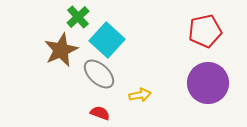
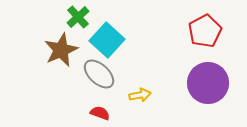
red pentagon: rotated 16 degrees counterclockwise
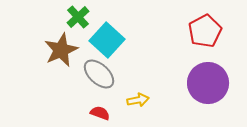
yellow arrow: moved 2 px left, 5 px down
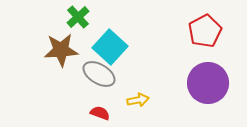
cyan square: moved 3 px right, 7 px down
brown star: rotated 20 degrees clockwise
gray ellipse: rotated 12 degrees counterclockwise
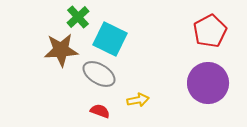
red pentagon: moved 5 px right
cyan square: moved 8 px up; rotated 16 degrees counterclockwise
red semicircle: moved 2 px up
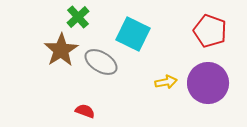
red pentagon: rotated 24 degrees counterclockwise
cyan square: moved 23 px right, 5 px up
brown star: rotated 28 degrees counterclockwise
gray ellipse: moved 2 px right, 12 px up
yellow arrow: moved 28 px right, 18 px up
red semicircle: moved 15 px left
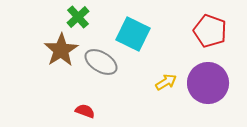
yellow arrow: rotated 20 degrees counterclockwise
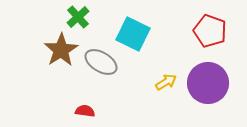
red semicircle: rotated 12 degrees counterclockwise
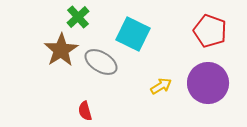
yellow arrow: moved 5 px left, 4 px down
red semicircle: rotated 114 degrees counterclockwise
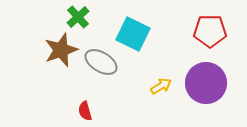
red pentagon: rotated 20 degrees counterclockwise
brown star: rotated 12 degrees clockwise
purple circle: moved 2 px left
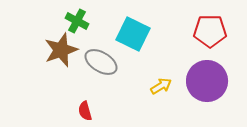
green cross: moved 1 px left, 4 px down; rotated 20 degrees counterclockwise
purple circle: moved 1 px right, 2 px up
